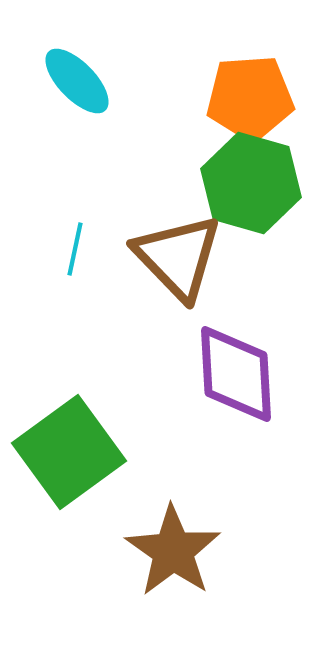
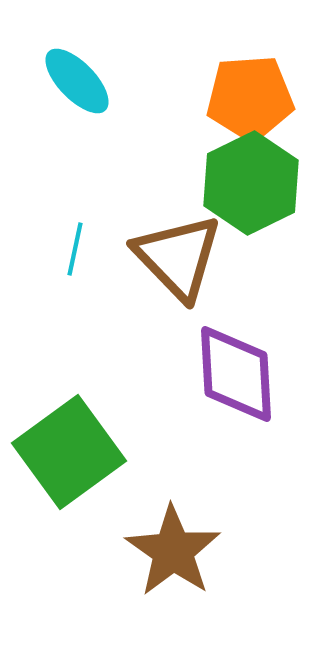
green hexagon: rotated 18 degrees clockwise
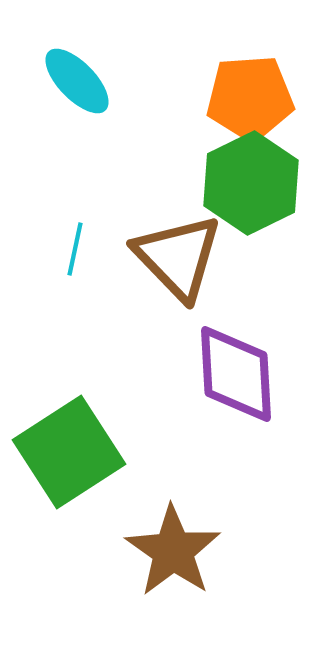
green square: rotated 3 degrees clockwise
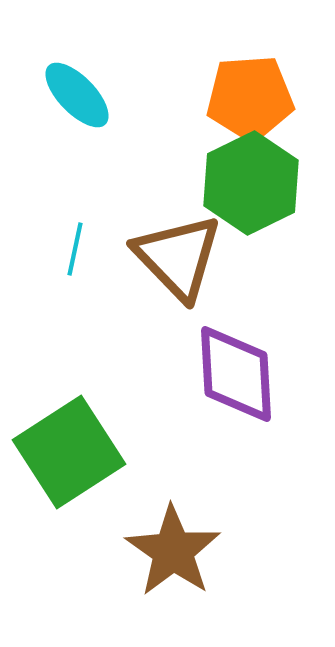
cyan ellipse: moved 14 px down
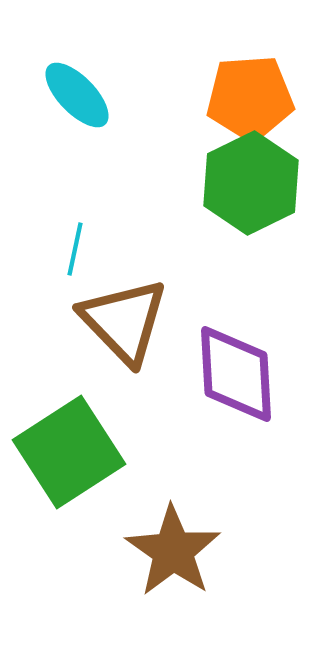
brown triangle: moved 54 px left, 64 px down
